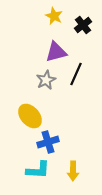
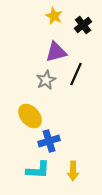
blue cross: moved 1 px right, 1 px up
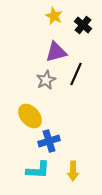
black cross: rotated 12 degrees counterclockwise
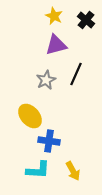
black cross: moved 3 px right, 5 px up
purple triangle: moved 7 px up
blue cross: rotated 25 degrees clockwise
yellow arrow: rotated 30 degrees counterclockwise
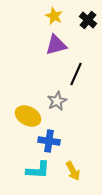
black cross: moved 2 px right
gray star: moved 11 px right, 21 px down
yellow ellipse: moved 2 px left; rotated 20 degrees counterclockwise
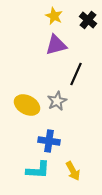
yellow ellipse: moved 1 px left, 11 px up
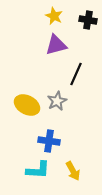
black cross: rotated 30 degrees counterclockwise
